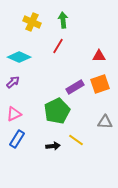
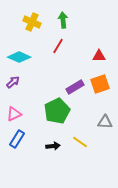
yellow line: moved 4 px right, 2 px down
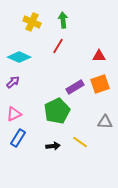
blue rectangle: moved 1 px right, 1 px up
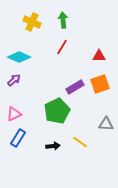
red line: moved 4 px right, 1 px down
purple arrow: moved 1 px right, 2 px up
gray triangle: moved 1 px right, 2 px down
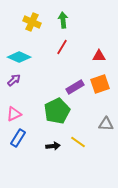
yellow line: moved 2 px left
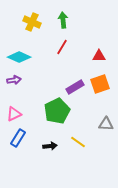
purple arrow: rotated 32 degrees clockwise
black arrow: moved 3 px left
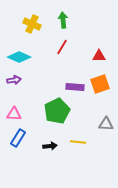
yellow cross: moved 2 px down
purple rectangle: rotated 36 degrees clockwise
pink triangle: rotated 28 degrees clockwise
yellow line: rotated 28 degrees counterclockwise
